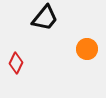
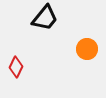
red diamond: moved 4 px down
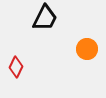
black trapezoid: rotated 12 degrees counterclockwise
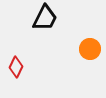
orange circle: moved 3 px right
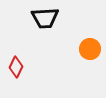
black trapezoid: rotated 60 degrees clockwise
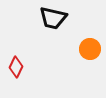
black trapezoid: moved 8 px right; rotated 16 degrees clockwise
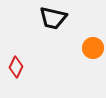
orange circle: moved 3 px right, 1 px up
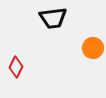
black trapezoid: rotated 20 degrees counterclockwise
